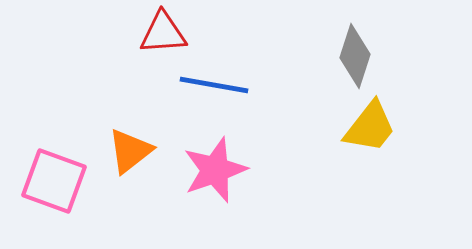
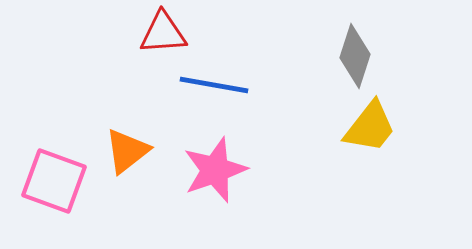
orange triangle: moved 3 px left
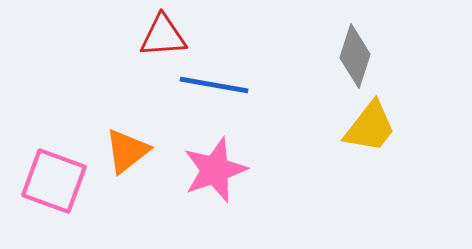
red triangle: moved 3 px down
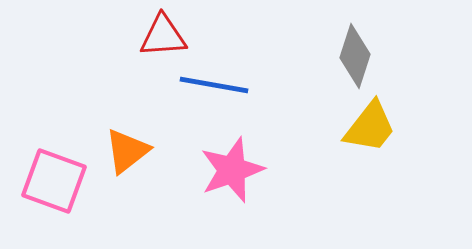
pink star: moved 17 px right
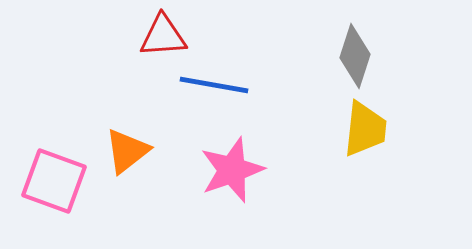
yellow trapezoid: moved 5 px left, 2 px down; rotated 32 degrees counterclockwise
